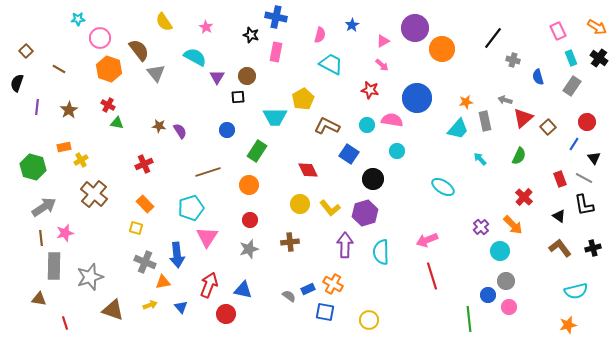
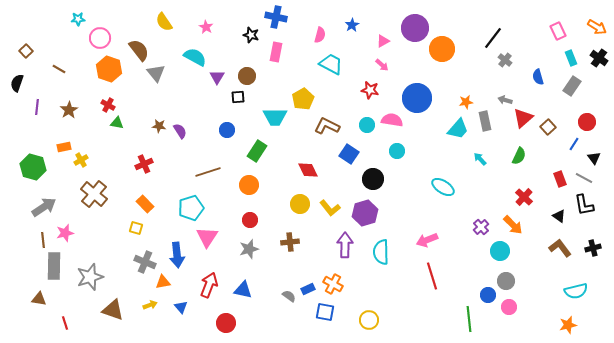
gray cross at (513, 60): moved 8 px left; rotated 24 degrees clockwise
brown line at (41, 238): moved 2 px right, 2 px down
red circle at (226, 314): moved 9 px down
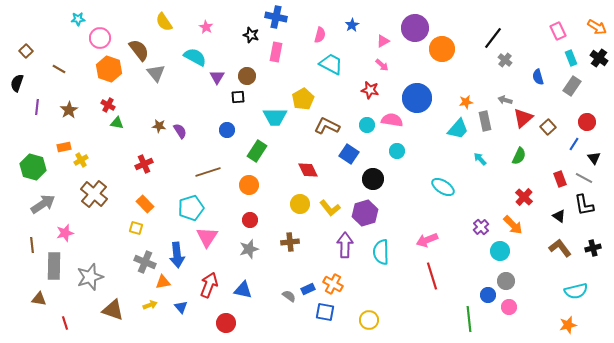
gray arrow at (44, 207): moved 1 px left, 3 px up
brown line at (43, 240): moved 11 px left, 5 px down
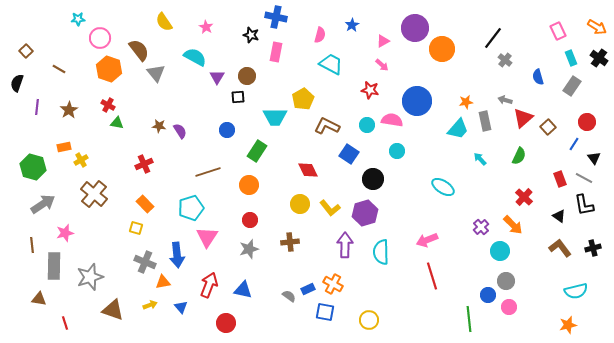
blue circle at (417, 98): moved 3 px down
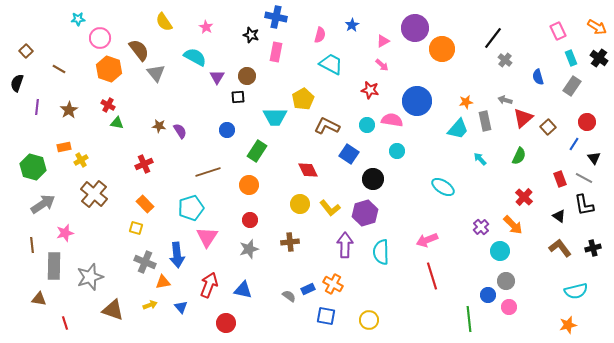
blue square at (325, 312): moved 1 px right, 4 px down
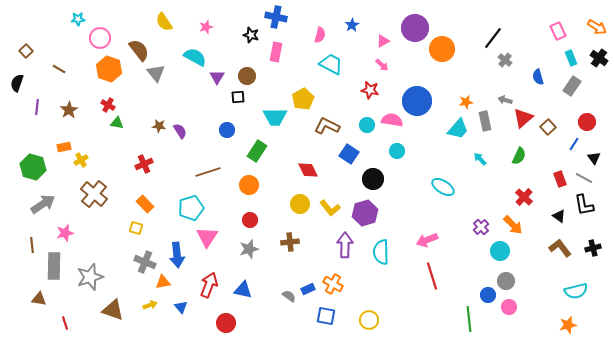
pink star at (206, 27): rotated 24 degrees clockwise
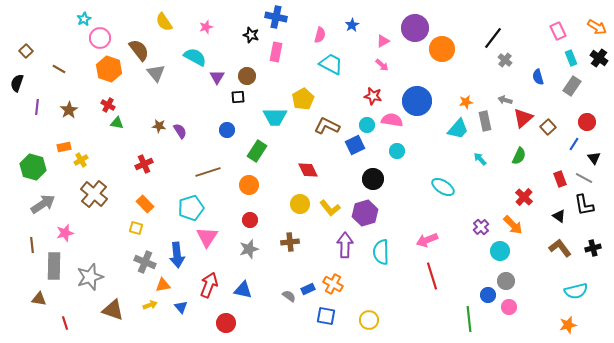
cyan star at (78, 19): moved 6 px right; rotated 24 degrees counterclockwise
red star at (370, 90): moved 3 px right, 6 px down
blue square at (349, 154): moved 6 px right, 9 px up; rotated 30 degrees clockwise
orange triangle at (163, 282): moved 3 px down
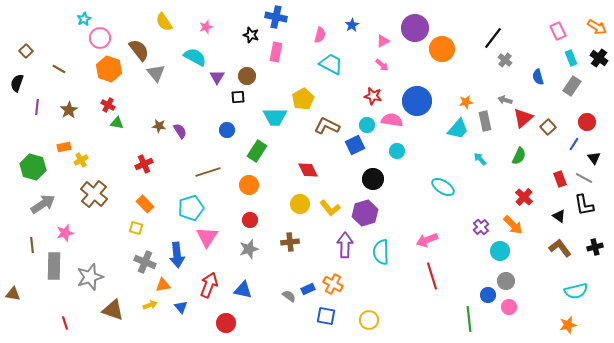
black cross at (593, 248): moved 2 px right, 1 px up
brown triangle at (39, 299): moved 26 px left, 5 px up
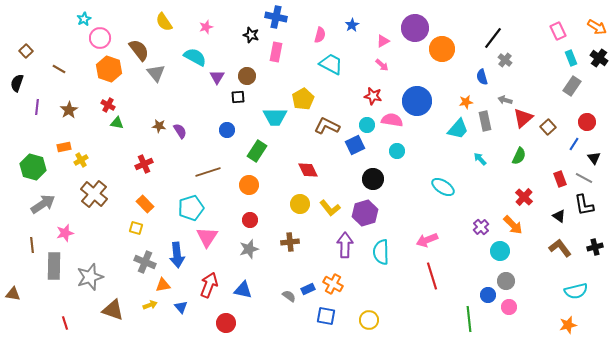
blue semicircle at (538, 77): moved 56 px left
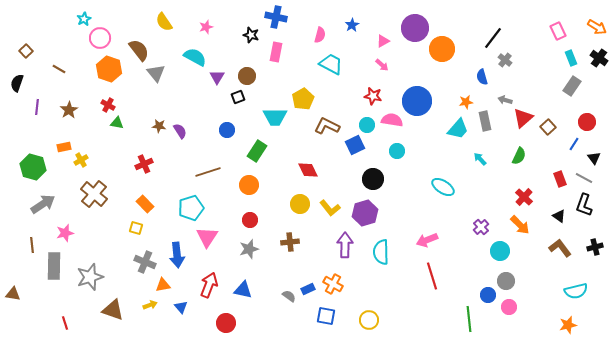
black square at (238, 97): rotated 16 degrees counterclockwise
black L-shape at (584, 205): rotated 30 degrees clockwise
orange arrow at (513, 225): moved 7 px right
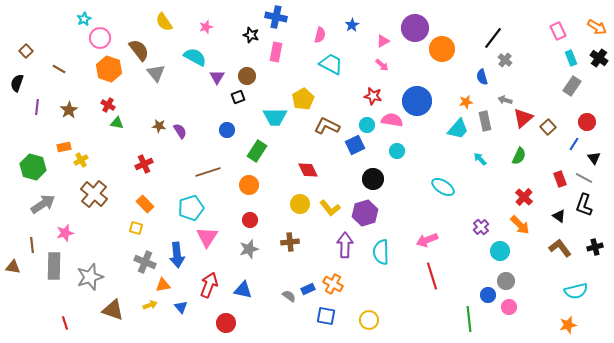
brown triangle at (13, 294): moved 27 px up
